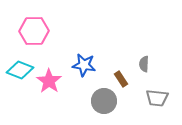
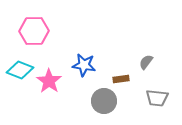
gray semicircle: moved 2 px right, 2 px up; rotated 35 degrees clockwise
brown rectangle: rotated 63 degrees counterclockwise
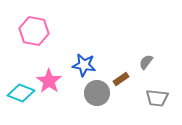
pink hexagon: rotated 12 degrees clockwise
cyan diamond: moved 1 px right, 23 px down
brown rectangle: rotated 28 degrees counterclockwise
gray circle: moved 7 px left, 8 px up
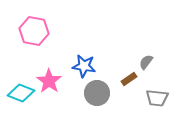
blue star: moved 1 px down
brown rectangle: moved 8 px right
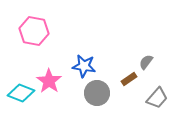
gray trapezoid: rotated 55 degrees counterclockwise
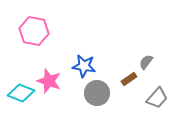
pink star: rotated 15 degrees counterclockwise
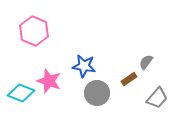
pink hexagon: rotated 12 degrees clockwise
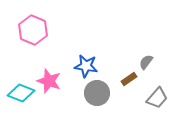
pink hexagon: moved 1 px left, 1 px up
blue star: moved 2 px right
